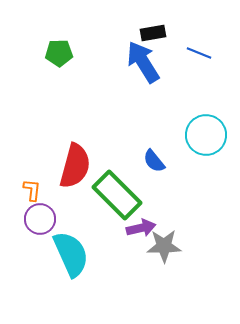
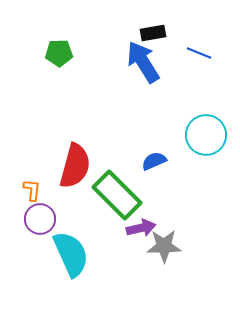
blue semicircle: rotated 105 degrees clockwise
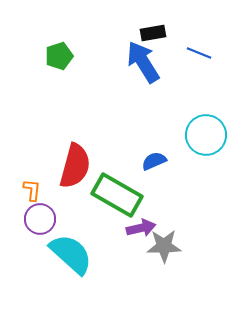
green pentagon: moved 3 px down; rotated 16 degrees counterclockwise
green rectangle: rotated 15 degrees counterclockwise
cyan semicircle: rotated 24 degrees counterclockwise
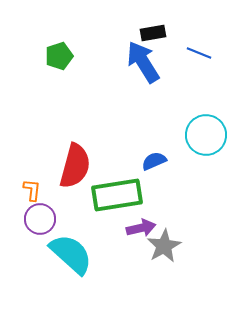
green rectangle: rotated 39 degrees counterclockwise
gray star: rotated 28 degrees counterclockwise
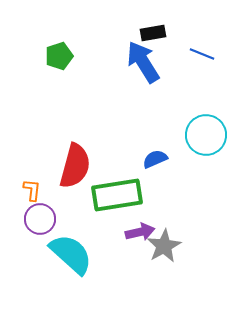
blue line: moved 3 px right, 1 px down
blue semicircle: moved 1 px right, 2 px up
purple arrow: moved 1 px left, 4 px down
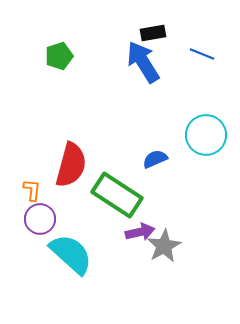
red semicircle: moved 4 px left, 1 px up
green rectangle: rotated 42 degrees clockwise
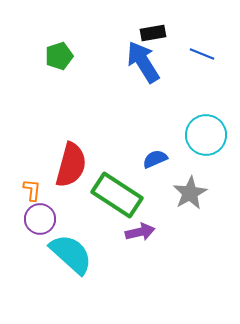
gray star: moved 26 px right, 53 px up
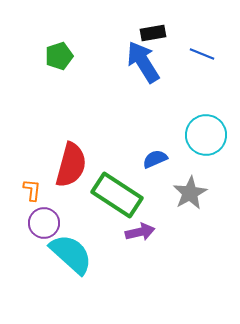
purple circle: moved 4 px right, 4 px down
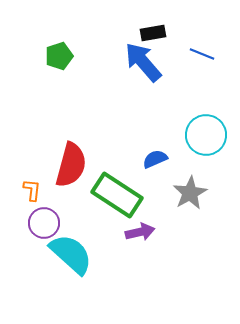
blue arrow: rotated 9 degrees counterclockwise
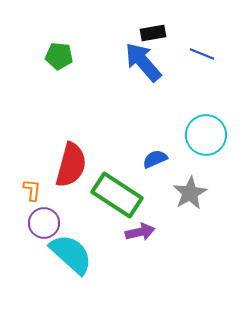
green pentagon: rotated 24 degrees clockwise
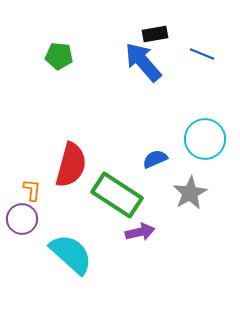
black rectangle: moved 2 px right, 1 px down
cyan circle: moved 1 px left, 4 px down
purple circle: moved 22 px left, 4 px up
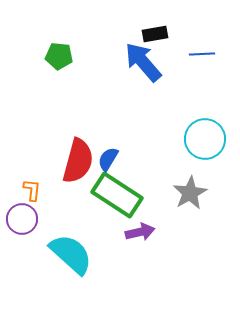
blue line: rotated 25 degrees counterclockwise
blue semicircle: moved 47 px left; rotated 35 degrees counterclockwise
red semicircle: moved 7 px right, 4 px up
